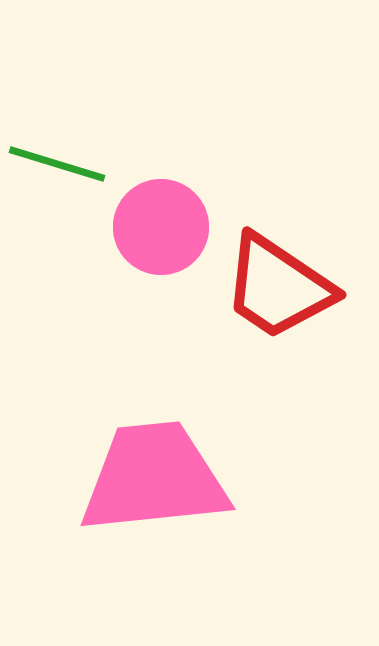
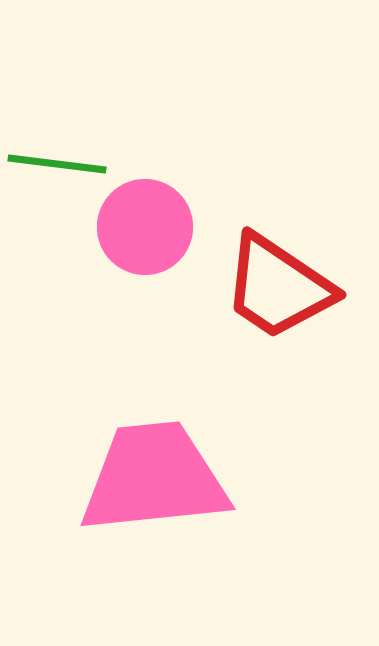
green line: rotated 10 degrees counterclockwise
pink circle: moved 16 px left
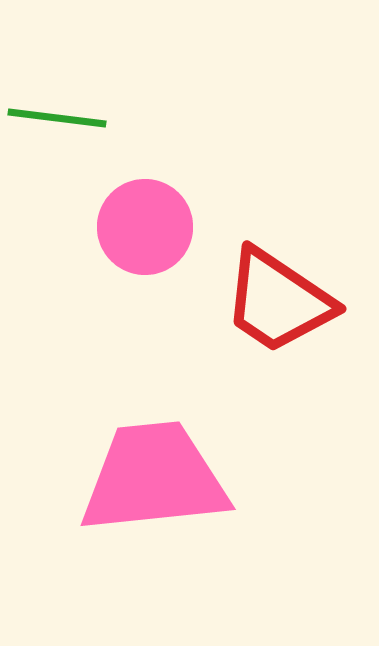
green line: moved 46 px up
red trapezoid: moved 14 px down
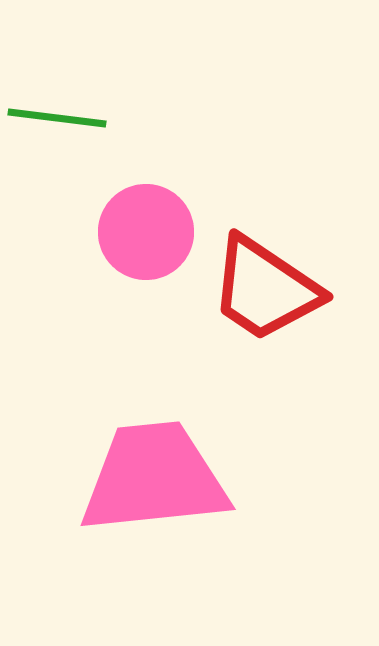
pink circle: moved 1 px right, 5 px down
red trapezoid: moved 13 px left, 12 px up
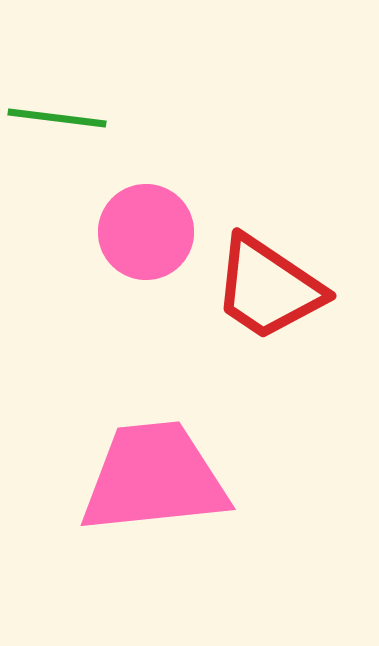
red trapezoid: moved 3 px right, 1 px up
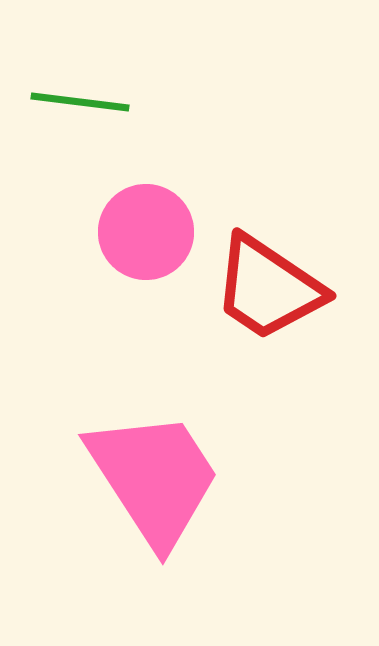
green line: moved 23 px right, 16 px up
pink trapezoid: rotated 63 degrees clockwise
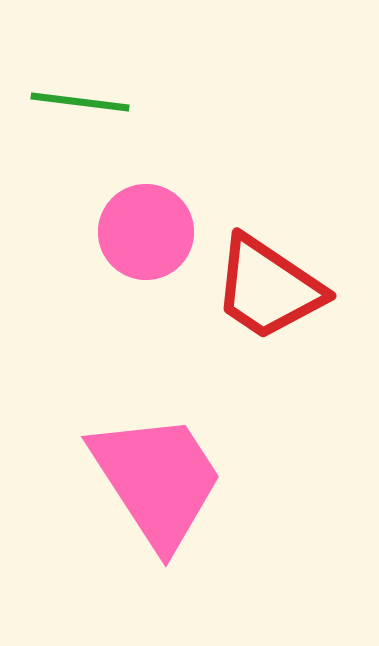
pink trapezoid: moved 3 px right, 2 px down
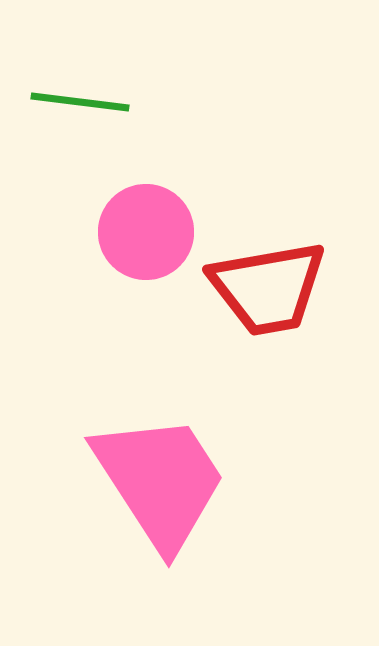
red trapezoid: rotated 44 degrees counterclockwise
pink trapezoid: moved 3 px right, 1 px down
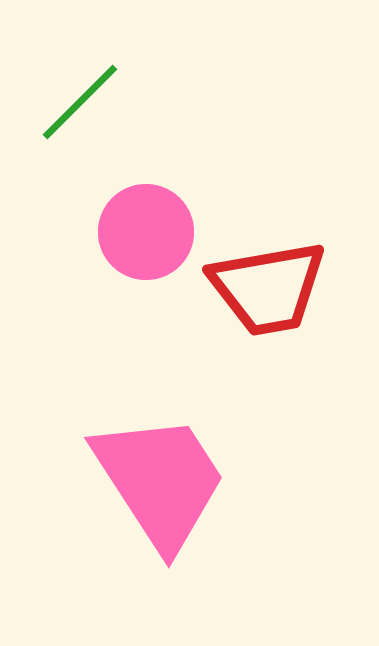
green line: rotated 52 degrees counterclockwise
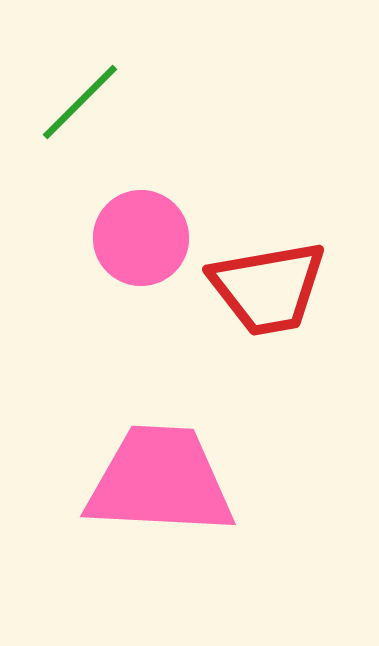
pink circle: moved 5 px left, 6 px down
pink trapezoid: rotated 54 degrees counterclockwise
